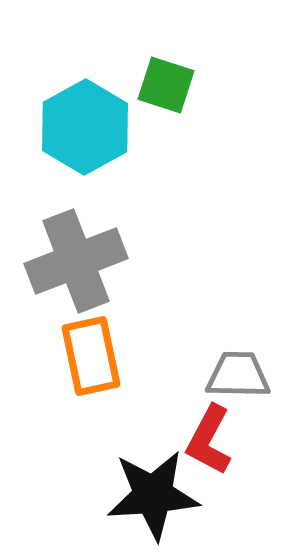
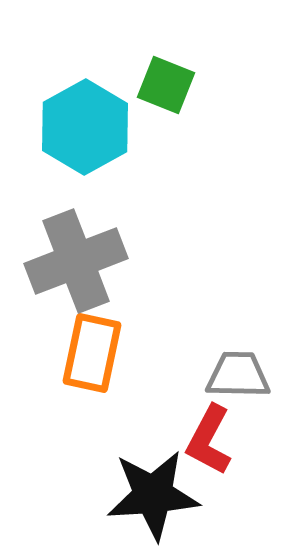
green square: rotated 4 degrees clockwise
orange rectangle: moved 1 px right, 3 px up; rotated 24 degrees clockwise
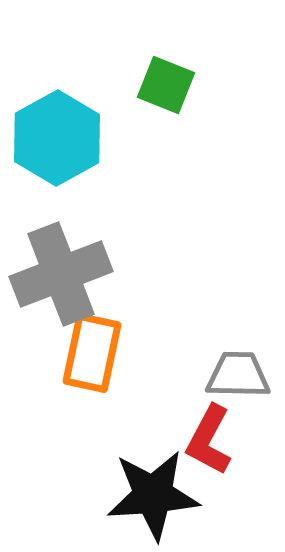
cyan hexagon: moved 28 px left, 11 px down
gray cross: moved 15 px left, 13 px down
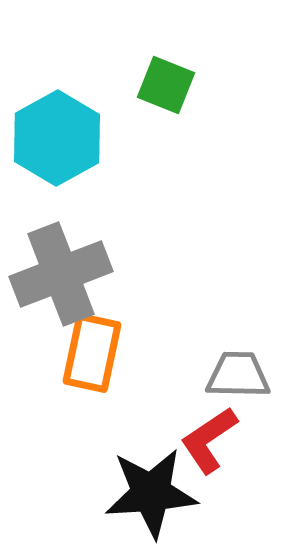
red L-shape: rotated 28 degrees clockwise
black star: moved 2 px left, 2 px up
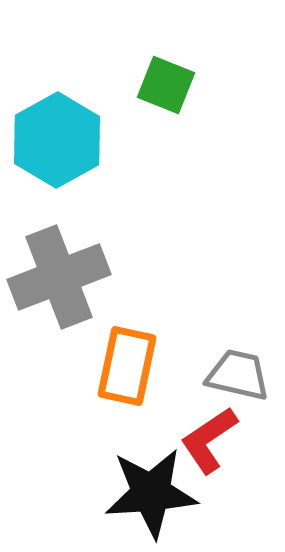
cyan hexagon: moved 2 px down
gray cross: moved 2 px left, 3 px down
orange rectangle: moved 35 px right, 13 px down
gray trapezoid: rotated 12 degrees clockwise
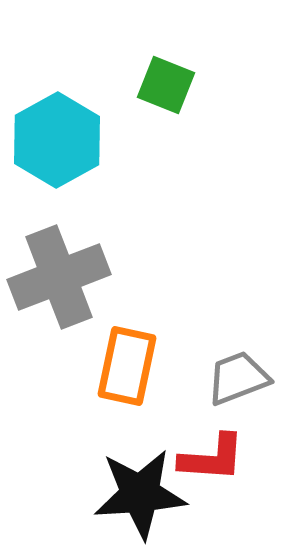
gray trapezoid: moved 3 px down; rotated 34 degrees counterclockwise
red L-shape: moved 3 px right, 18 px down; rotated 142 degrees counterclockwise
black star: moved 11 px left, 1 px down
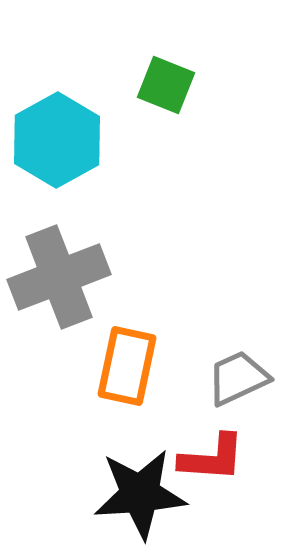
gray trapezoid: rotated 4 degrees counterclockwise
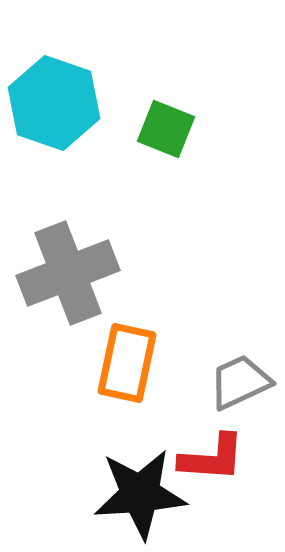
green square: moved 44 px down
cyan hexagon: moved 3 px left, 37 px up; rotated 12 degrees counterclockwise
gray cross: moved 9 px right, 4 px up
orange rectangle: moved 3 px up
gray trapezoid: moved 2 px right, 4 px down
